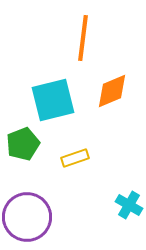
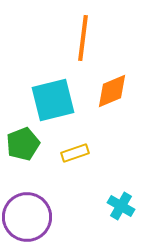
yellow rectangle: moved 5 px up
cyan cross: moved 8 px left, 1 px down
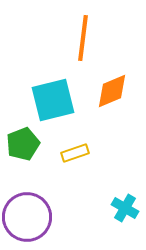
cyan cross: moved 4 px right, 2 px down
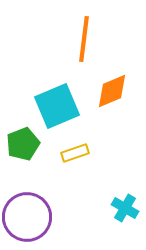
orange line: moved 1 px right, 1 px down
cyan square: moved 4 px right, 6 px down; rotated 9 degrees counterclockwise
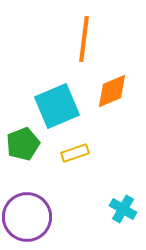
cyan cross: moved 2 px left, 1 px down
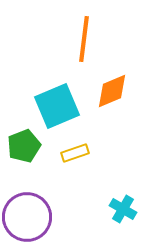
green pentagon: moved 1 px right, 2 px down
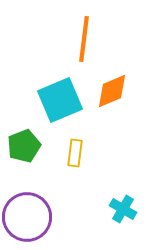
cyan square: moved 3 px right, 6 px up
yellow rectangle: rotated 64 degrees counterclockwise
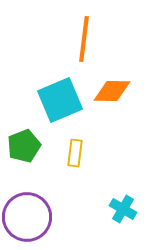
orange diamond: rotated 24 degrees clockwise
